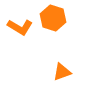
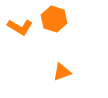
orange hexagon: moved 1 px right, 1 px down
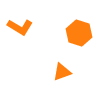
orange hexagon: moved 25 px right, 14 px down
